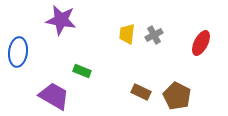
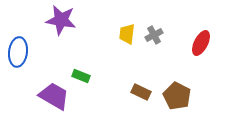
green rectangle: moved 1 px left, 5 px down
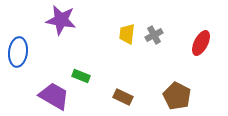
brown rectangle: moved 18 px left, 5 px down
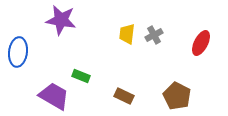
brown rectangle: moved 1 px right, 1 px up
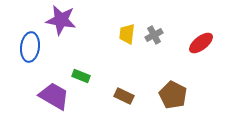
red ellipse: rotated 25 degrees clockwise
blue ellipse: moved 12 px right, 5 px up
brown pentagon: moved 4 px left, 1 px up
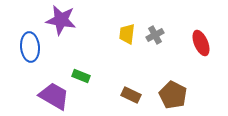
gray cross: moved 1 px right
red ellipse: rotated 75 degrees counterclockwise
blue ellipse: rotated 12 degrees counterclockwise
brown rectangle: moved 7 px right, 1 px up
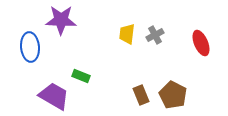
purple star: rotated 8 degrees counterclockwise
brown rectangle: moved 10 px right; rotated 42 degrees clockwise
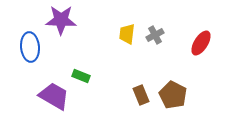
red ellipse: rotated 55 degrees clockwise
